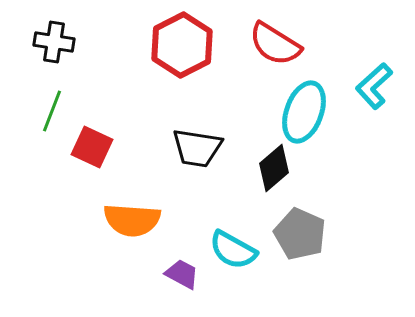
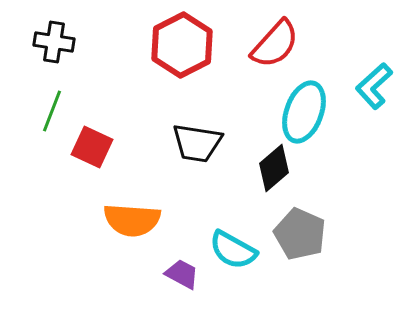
red semicircle: rotated 80 degrees counterclockwise
black trapezoid: moved 5 px up
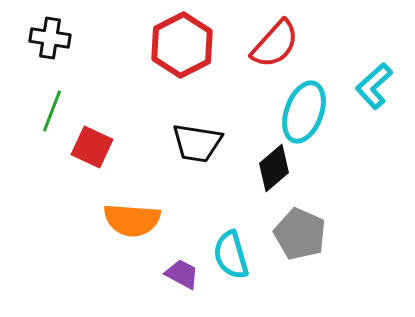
black cross: moved 4 px left, 4 px up
cyan semicircle: moved 2 px left, 5 px down; rotated 45 degrees clockwise
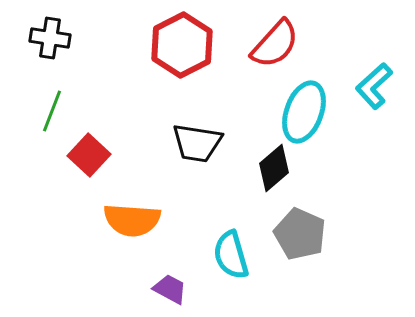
red square: moved 3 px left, 8 px down; rotated 18 degrees clockwise
purple trapezoid: moved 12 px left, 15 px down
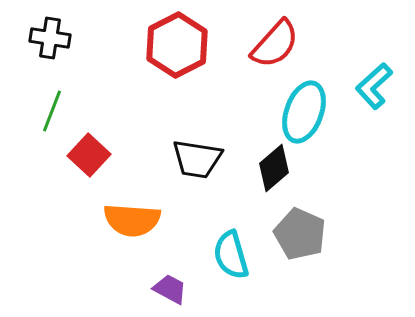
red hexagon: moved 5 px left
black trapezoid: moved 16 px down
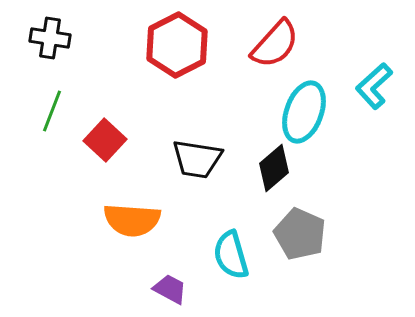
red square: moved 16 px right, 15 px up
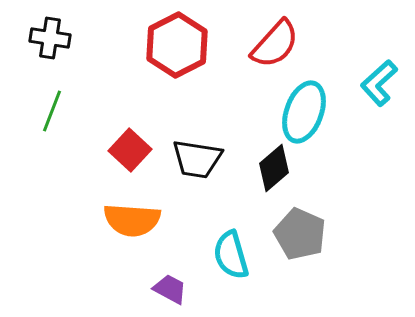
cyan L-shape: moved 5 px right, 3 px up
red square: moved 25 px right, 10 px down
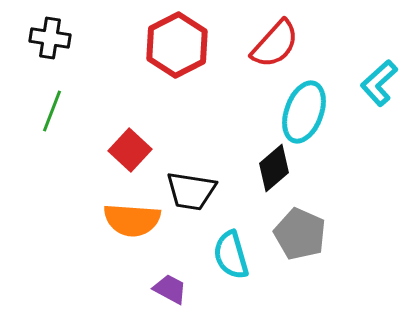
black trapezoid: moved 6 px left, 32 px down
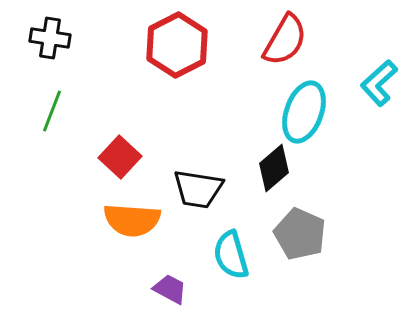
red semicircle: moved 10 px right, 4 px up; rotated 12 degrees counterclockwise
red square: moved 10 px left, 7 px down
black trapezoid: moved 7 px right, 2 px up
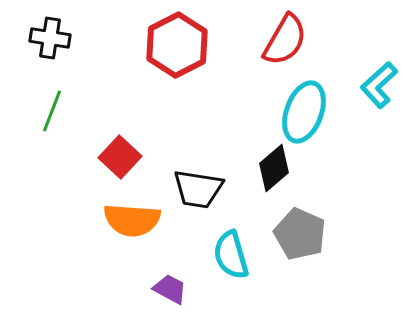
cyan L-shape: moved 2 px down
